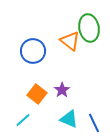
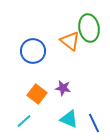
purple star: moved 1 px right, 2 px up; rotated 28 degrees counterclockwise
cyan line: moved 1 px right, 1 px down
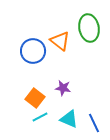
orange triangle: moved 10 px left
orange square: moved 2 px left, 4 px down
cyan line: moved 16 px right, 4 px up; rotated 14 degrees clockwise
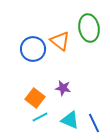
blue circle: moved 2 px up
cyan triangle: moved 1 px right, 1 px down
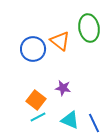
orange square: moved 1 px right, 2 px down
cyan line: moved 2 px left
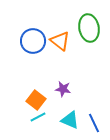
blue circle: moved 8 px up
purple star: moved 1 px down
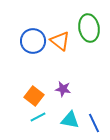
orange square: moved 2 px left, 4 px up
cyan triangle: rotated 12 degrees counterclockwise
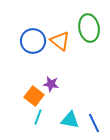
purple star: moved 12 px left, 5 px up
cyan line: rotated 42 degrees counterclockwise
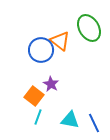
green ellipse: rotated 20 degrees counterclockwise
blue circle: moved 8 px right, 9 px down
purple star: rotated 21 degrees clockwise
